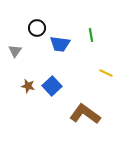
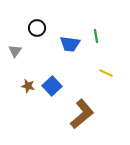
green line: moved 5 px right, 1 px down
blue trapezoid: moved 10 px right
brown L-shape: moved 3 px left; rotated 104 degrees clockwise
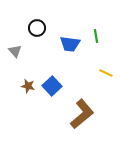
gray triangle: rotated 16 degrees counterclockwise
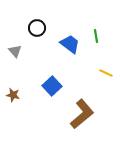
blue trapezoid: rotated 150 degrees counterclockwise
brown star: moved 15 px left, 9 px down
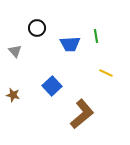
blue trapezoid: rotated 140 degrees clockwise
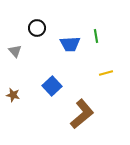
yellow line: rotated 40 degrees counterclockwise
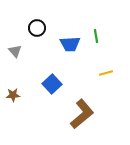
blue square: moved 2 px up
brown star: rotated 16 degrees counterclockwise
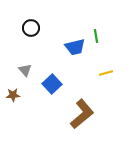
black circle: moved 6 px left
blue trapezoid: moved 5 px right, 3 px down; rotated 10 degrees counterclockwise
gray triangle: moved 10 px right, 19 px down
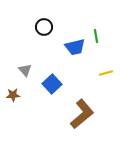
black circle: moved 13 px right, 1 px up
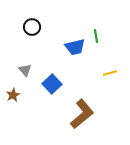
black circle: moved 12 px left
yellow line: moved 4 px right
brown star: rotated 24 degrees counterclockwise
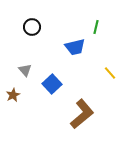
green line: moved 9 px up; rotated 24 degrees clockwise
yellow line: rotated 64 degrees clockwise
